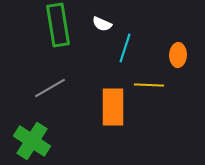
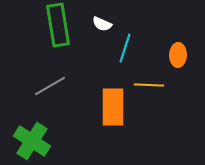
gray line: moved 2 px up
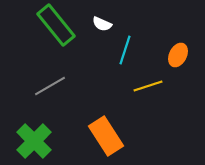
green rectangle: moved 2 px left; rotated 30 degrees counterclockwise
cyan line: moved 2 px down
orange ellipse: rotated 25 degrees clockwise
yellow line: moved 1 px left, 1 px down; rotated 20 degrees counterclockwise
orange rectangle: moved 7 px left, 29 px down; rotated 33 degrees counterclockwise
green cross: moved 2 px right; rotated 12 degrees clockwise
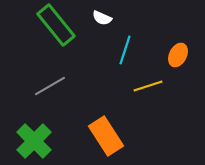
white semicircle: moved 6 px up
